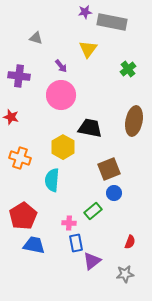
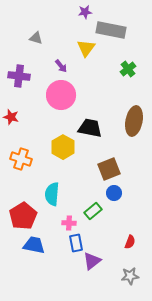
gray rectangle: moved 1 px left, 8 px down
yellow triangle: moved 2 px left, 1 px up
orange cross: moved 1 px right, 1 px down
cyan semicircle: moved 14 px down
gray star: moved 5 px right, 2 px down
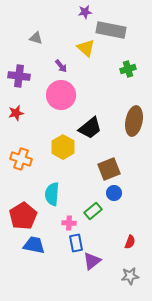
yellow triangle: rotated 24 degrees counterclockwise
green cross: rotated 21 degrees clockwise
red star: moved 5 px right, 4 px up; rotated 28 degrees counterclockwise
black trapezoid: rotated 130 degrees clockwise
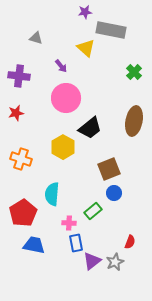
green cross: moved 6 px right, 3 px down; rotated 28 degrees counterclockwise
pink circle: moved 5 px right, 3 px down
red pentagon: moved 3 px up
gray star: moved 15 px left, 14 px up; rotated 18 degrees counterclockwise
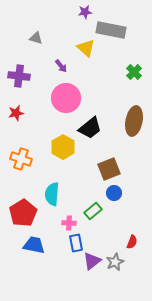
red semicircle: moved 2 px right
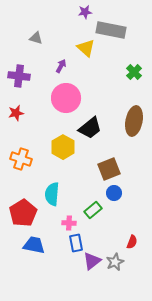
purple arrow: rotated 112 degrees counterclockwise
green rectangle: moved 1 px up
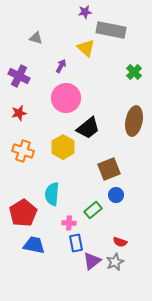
purple cross: rotated 20 degrees clockwise
red star: moved 3 px right
black trapezoid: moved 2 px left
orange cross: moved 2 px right, 8 px up
blue circle: moved 2 px right, 2 px down
red semicircle: moved 12 px left; rotated 88 degrees clockwise
